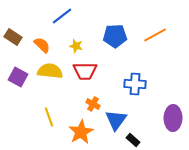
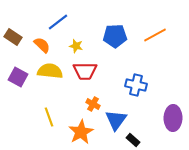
blue line: moved 4 px left, 6 px down
blue cross: moved 1 px right, 1 px down; rotated 10 degrees clockwise
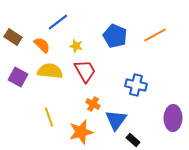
blue pentagon: rotated 25 degrees clockwise
red trapezoid: rotated 120 degrees counterclockwise
orange star: rotated 15 degrees clockwise
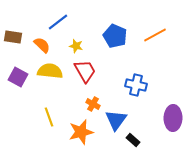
brown rectangle: rotated 24 degrees counterclockwise
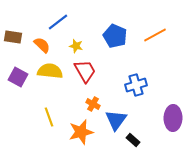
blue cross: rotated 30 degrees counterclockwise
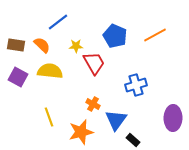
brown rectangle: moved 3 px right, 8 px down
yellow star: rotated 16 degrees counterclockwise
red trapezoid: moved 9 px right, 8 px up
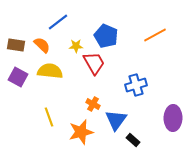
blue pentagon: moved 9 px left
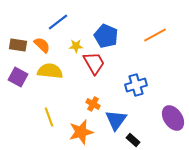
brown rectangle: moved 2 px right
purple ellipse: rotated 35 degrees counterclockwise
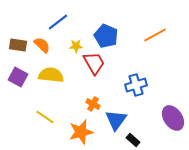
yellow semicircle: moved 1 px right, 4 px down
yellow line: moved 4 px left; rotated 36 degrees counterclockwise
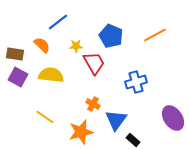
blue pentagon: moved 5 px right
brown rectangle: moved 3 px left, 9 px down
blue cross: moved 3 px up
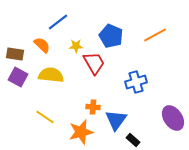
orange cross: moved 3 px down; rotated 24 degrees counterclockwise
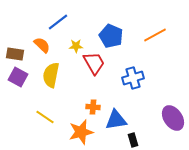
yellow semicircle: rotated 85 degrees counterclockwise
blue cross: moved 3 px left, 4 px up
blue triangle: rotated 45 degrees clockwise
black rectangle: rotated 32 degrees clockwise
